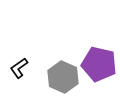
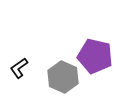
purple pentagon: moved 4 px left, 8 px up
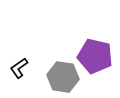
gray hexagon: rotated 16 degrees counterclockwise
